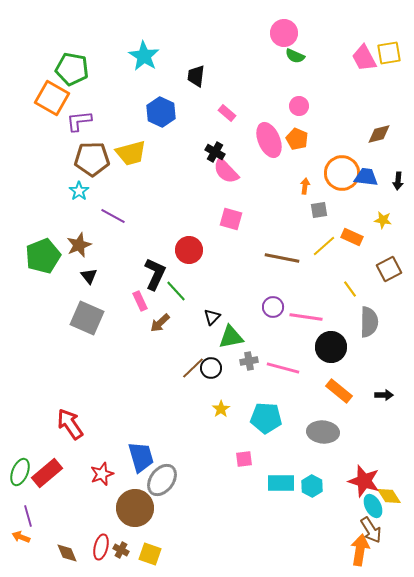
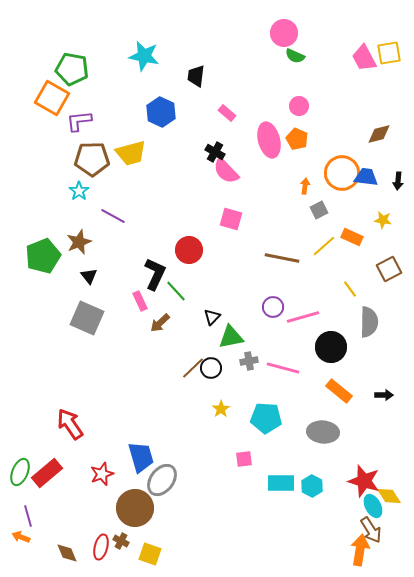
cyan star at (144, 56): rotated 20 degrees counterclockwise
pink ellipse at (269, 140): rotated 8 degrees clockwise
gray square at (319, 210): rotated 18 degrees counterclockwise
brown star at (79, 245): moved 3 px up
pink line at (306, 317): moved 3 px left; rotated 24 degrees counterclockwise
brown cross at (121, 550): moved 9 px up
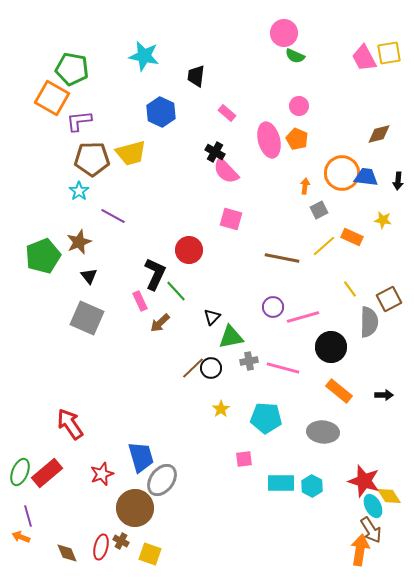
brown square at (389, 269): moved 30 px down
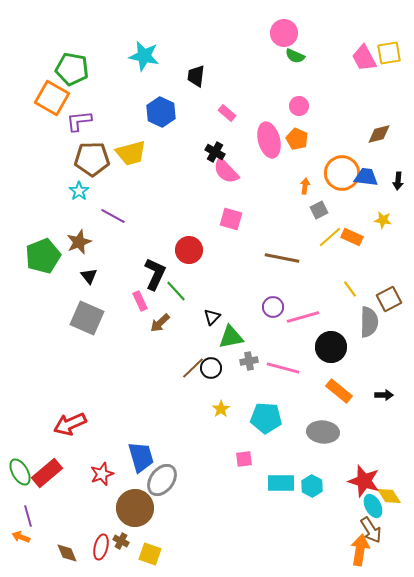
yellow line at (324, 246): moved 6 px right, 9 px up
red arrow at (70, 424): rotated 80 degrees counterclockwise
green ellipse at (20, 472): rotated 52 degrees counterclockwise
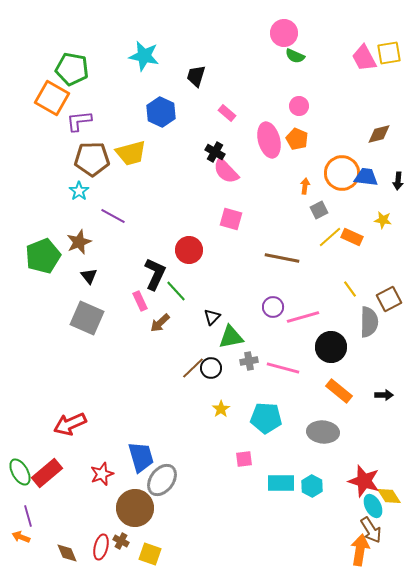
black trapezoid at (196, 76): rotated 10 degrees clockwise
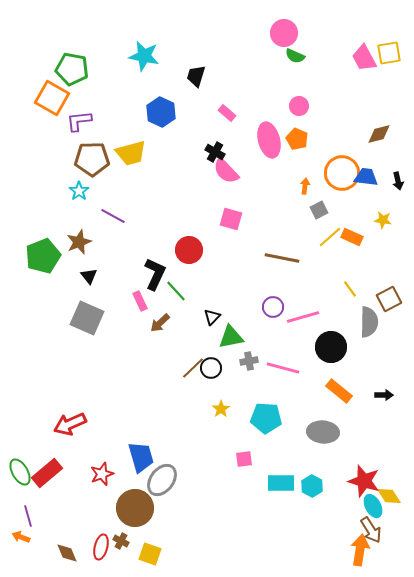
black arrow at (398, 181): rotated 18 degrees counterclockwise
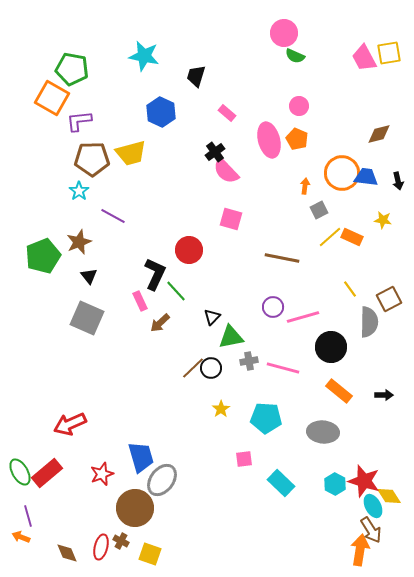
black cross at (215, 152): rotated 24 degrees clockwise
cyan rectangle at (281, 483): rotated 44 degrees clockwise
cyan hexagon at (312, 486): moved 23 px right, 2 px up
